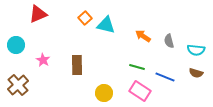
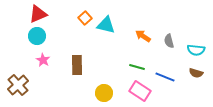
cyan circle: moved 21 px right, 9 px up
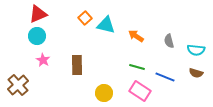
orange arrow: moved 7 px left
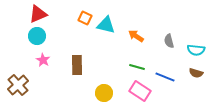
orange square: rotated 24 degrees counterclockwise
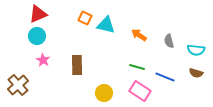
orange arrow: moved 3 px right, 1 px up
